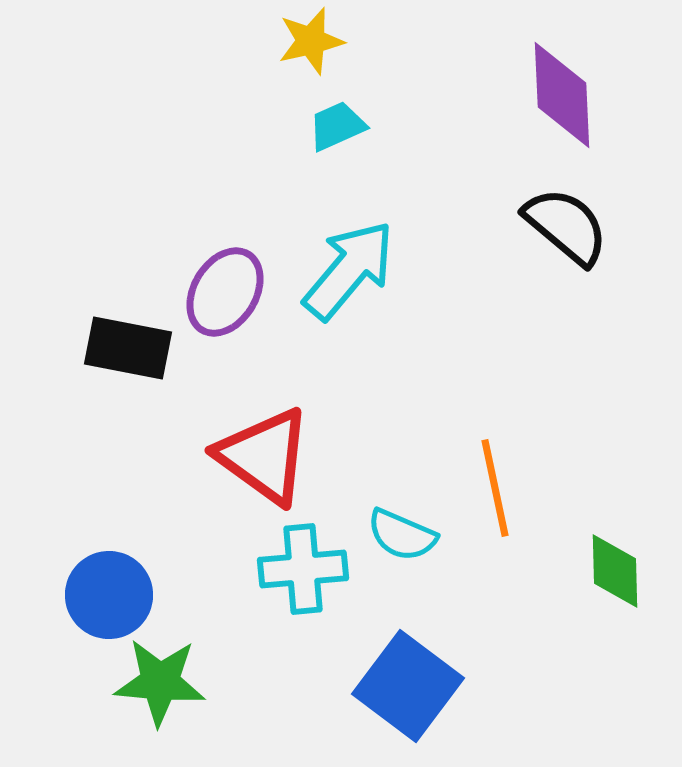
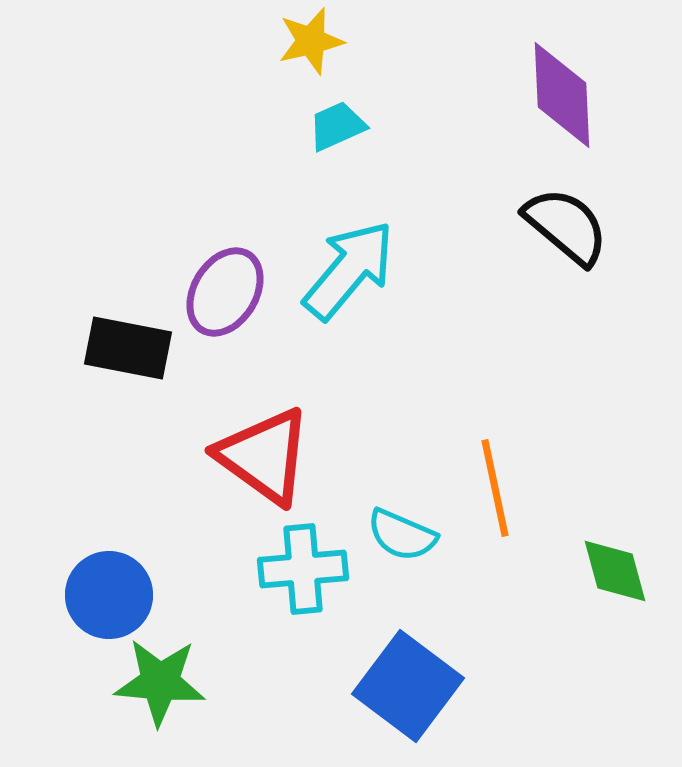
green diamond: rotated 14 degrees counterclockwise
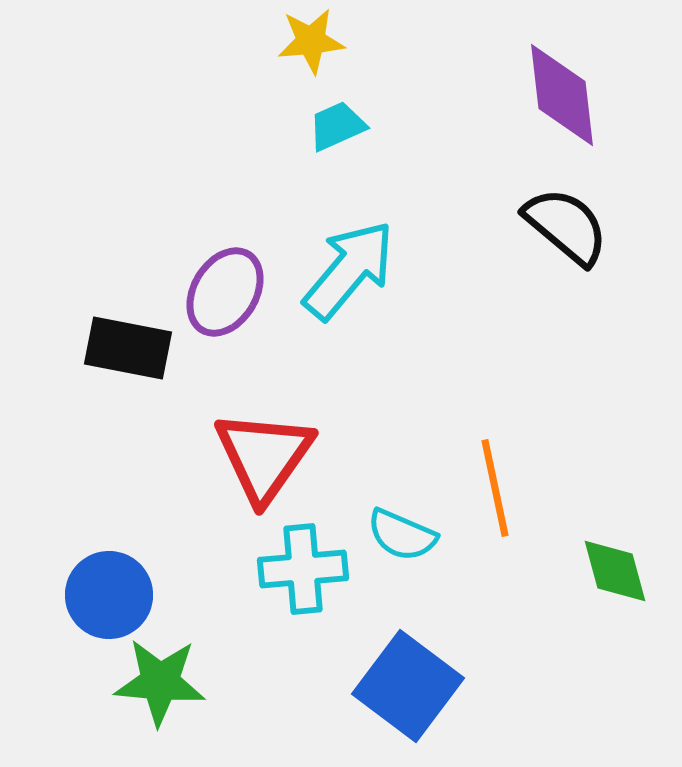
yellow star: rotated 8 degrees clockwise
purple diamond: rotated 4 degrees counterclockwise
red triangle: rotated 29 degrees clockwise
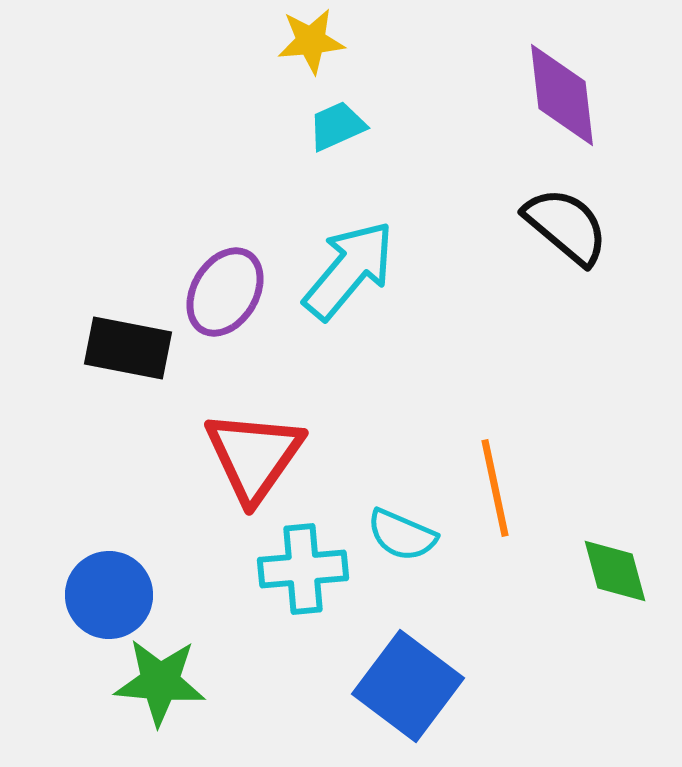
red triangle: moved 10 px left
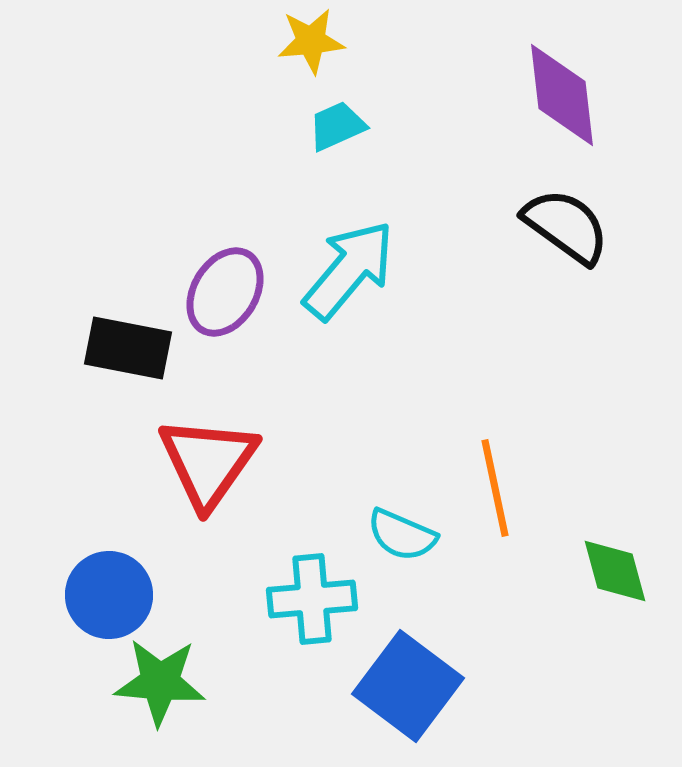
black semicircle: rotated 4 degrees counterclockwise
red triangle: moved 46 px left, 6 px down
cyan cross: moved 9 px right, 30 px down
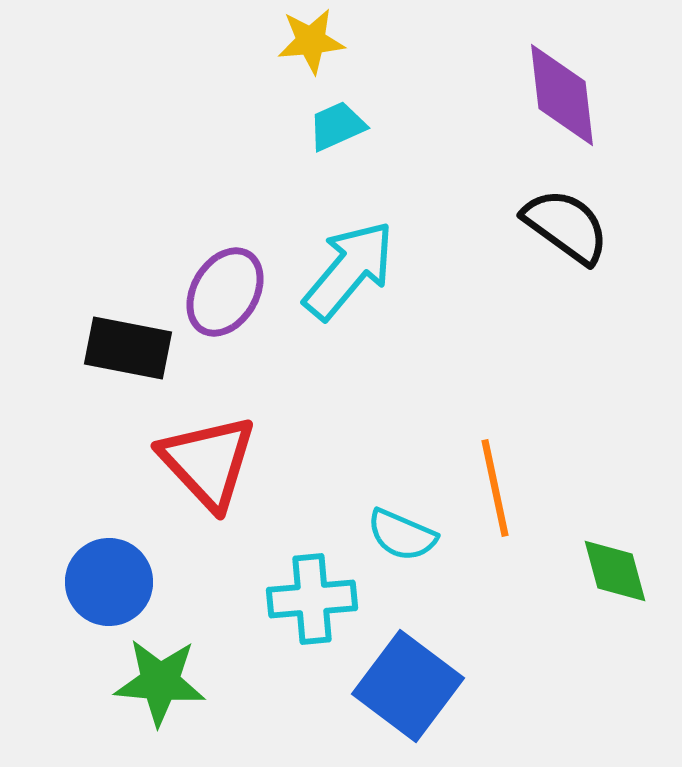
red triangle: rotated 18 degrees counterclockwise
blue circle: moved 13 px up
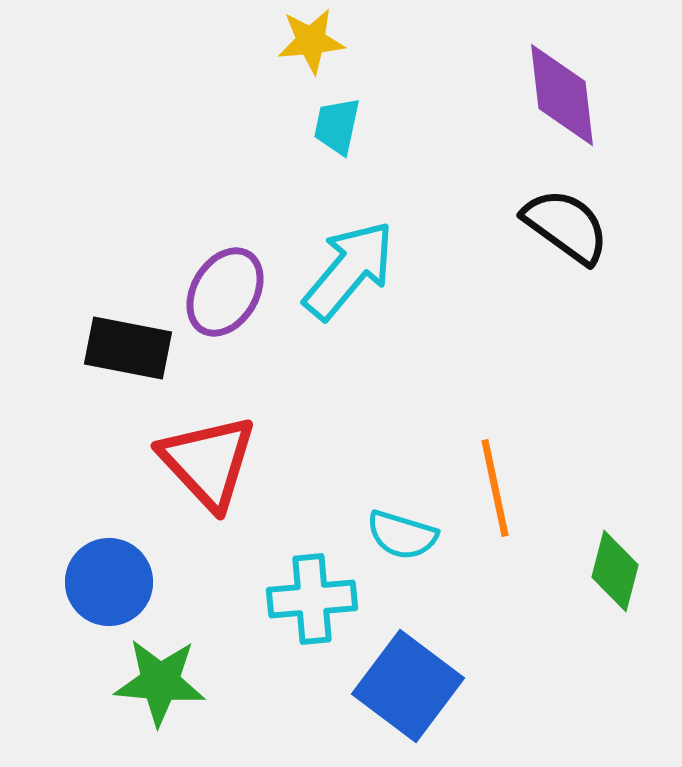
cyan trapezoid: rotated 54 degrees counterclockwise
cyan semicircle: rotated 6 degrees counterclockwise
green diamond: rotated 30 degrees clockwise
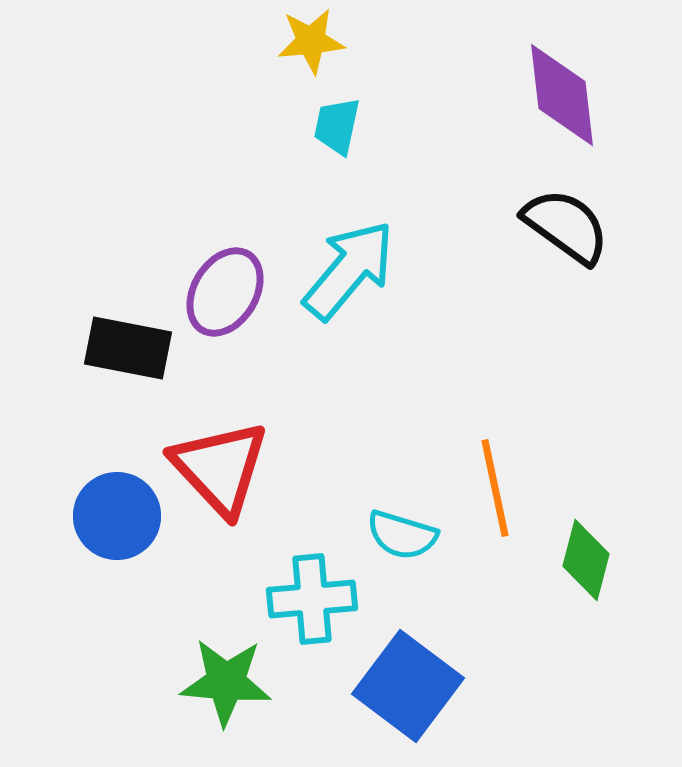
red triangle: moved 12 px right, 6 px down
green diamond: moved 29 px left, 11 px up
blue circle: moved 8 px right, 66 px up
green star: moved 66 px right
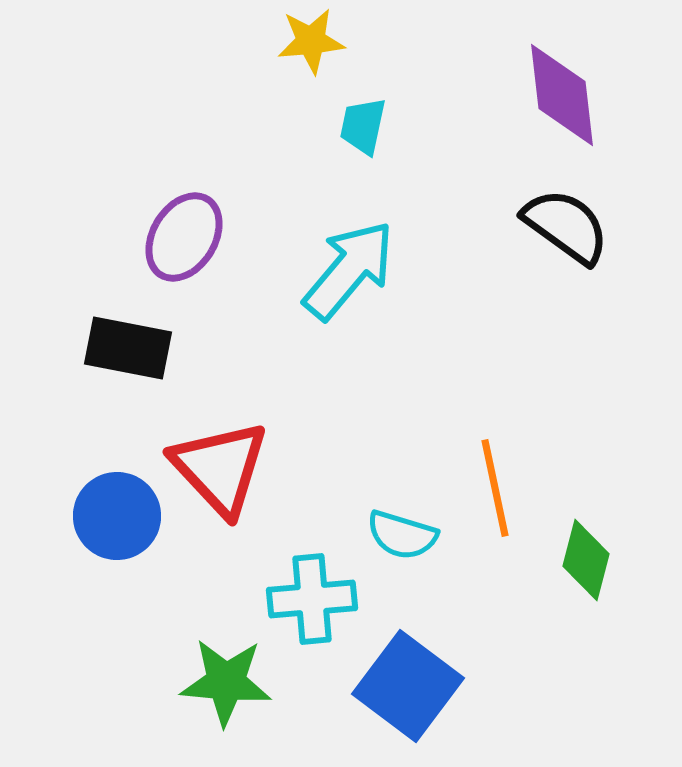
cyan trapezoid: moved 26 px right
purple ellipse: moved 41 px left, 55 px up
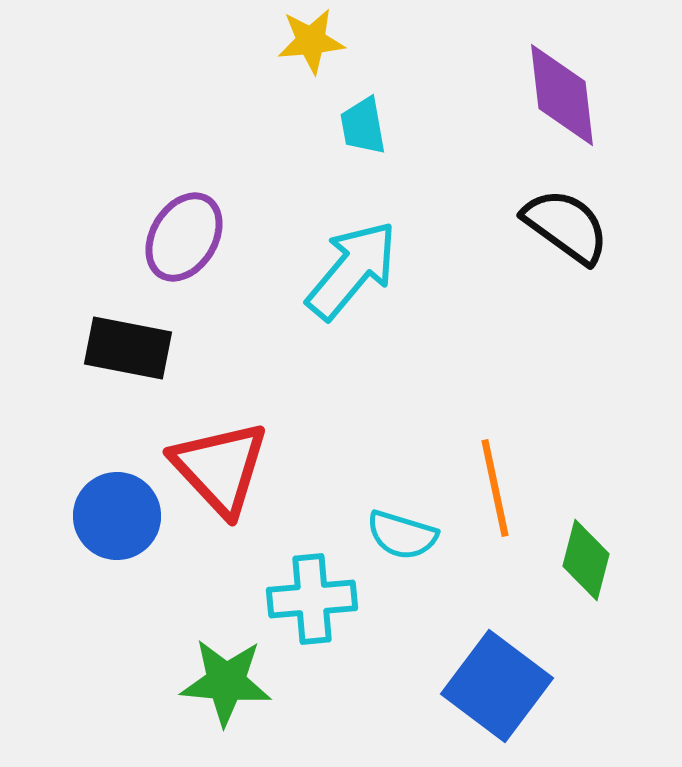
cyan trapezoid: rotated 22 degrees counterclockwise
cyan arrow: moved 3 px right
blue square: moved 89 px right
